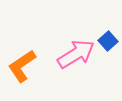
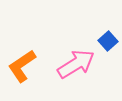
pink arrow: moved 10 px down
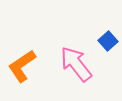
pink arrow: rotated 96 degrees counterclockwise
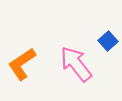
orange L-shape: moved 2 px up
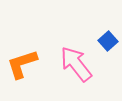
orange L-shape: rotated 16 degrees clockwise
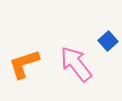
orange L-shape: moved 2 px right
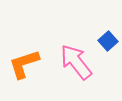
pink arrow: moved 2 px up
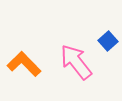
orange L-shape: rotated 64 degrees clockwise
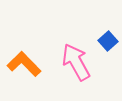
pink arrow: rotated 9 degrees clockwise
